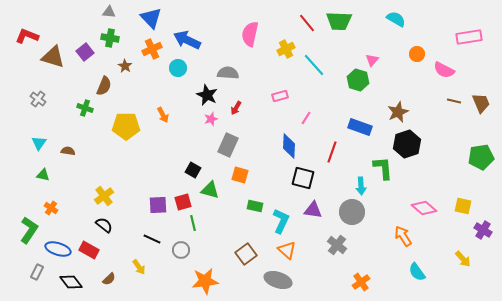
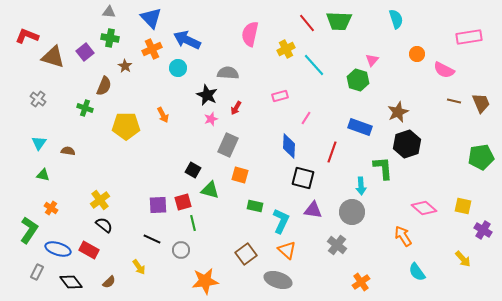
cyan semicircle at (396, 19): rotated 42 degrees clockwise
yellow cross at (104, 196): moved 4 px left, 4 px down
brown semicircle at (109, 279): moved 3 px down
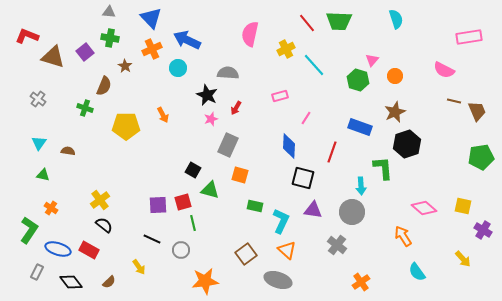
orange circle at (417, 54): moved 22 px left, 22 px down
brown trapezoid at (481, 103): moved 4 px left, 8 px down
brown star at (398, 112): moved 3 px left
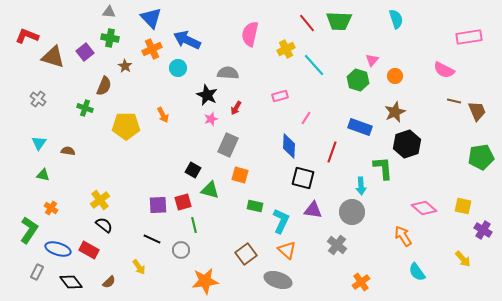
green line at (193, 223): moved 1 px right, 2 px down
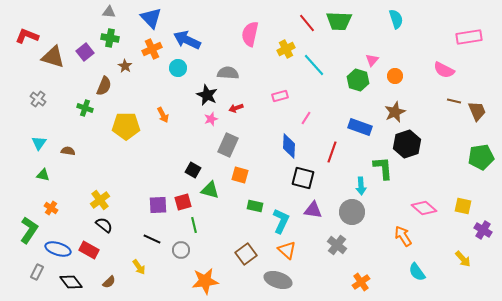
red arrow at (236, 108): rotated 40 degrees clockwise
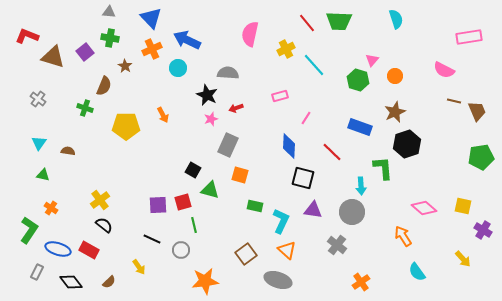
red line at (332, 152): rotated 65 degrees counterclockwise
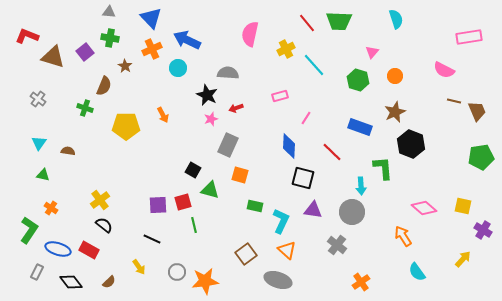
pink triangle at (372, 60): moved 8 px up
black hexagon at (407, 144): moved 4 px right; rotated 20 degrees counterclockwise
gray circle at (181, 250): moved 4 px left, 22 px down
yellow arrow at (463, 259): rotated 96 degrees counterclockwise
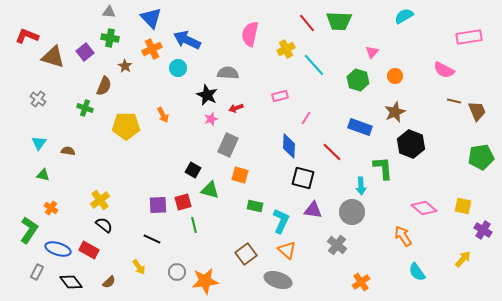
cyan semicircle at (396, 19): moved 8 px right, 3 px up; rotated 102 degrees counterclockwise
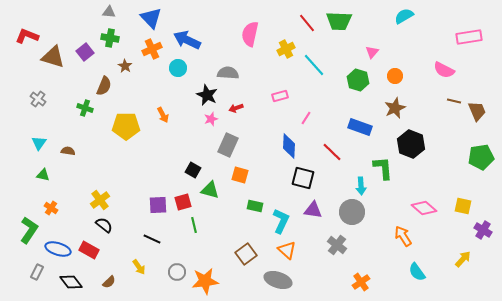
brown star at (395, 112): moved 4 px up
